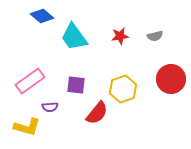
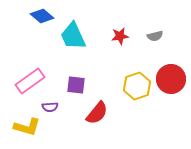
cyan trapezoid: moved 1 px left, 1 px up; rotated 12 degrees clockwise
yellow hexagon: moved 14 px right, 3 px up
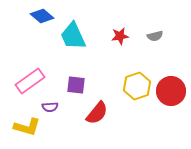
red circle: moved 12 px down
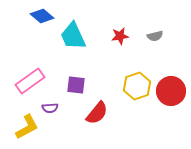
purple semicircle: moved 1 px down
yellow L-shape: rotated 44 degrees counterclockwise
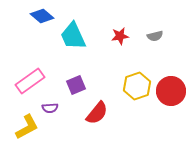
purple square: rotated 30 degrees counterclockwise
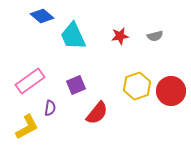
purple semicircle: rotated 77 degrees counterclockwise
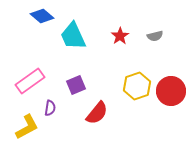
red star: rotated 24 degrees counterclockwise
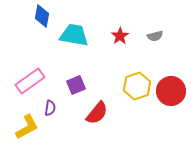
blue diamond: rotated 60 degrees clockwise
cyan trapezoid: moved 1 px right, 1 px up; rotated 124 degrees clockwise
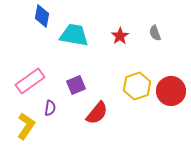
gray semicircle: moved 3 px up; rotated 84 degrees clockwise
yellow L-shape: moved 1 px left, 1 px up; rotated 28 degrees counterclockwise
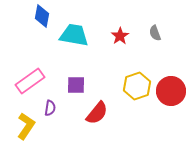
purple square: rotated 24 degrees clockwise
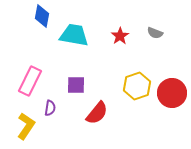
gray semicircle: rotated 49 degrees counterclockwise
pink rectangle: rotated 28 degrees counterclockwise
red circle: moved 1 px right, 2 px down
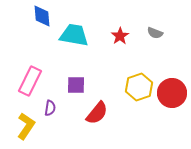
blue diamond: rotated 15 degrees counterclockwise
yellow hexagon: moved 2 px right, 1 px down
